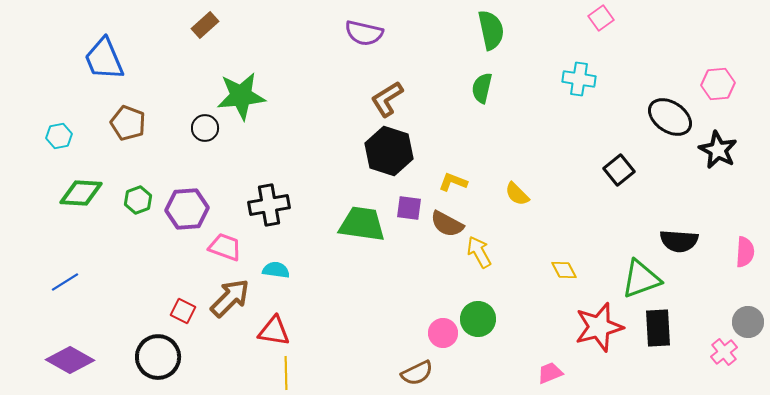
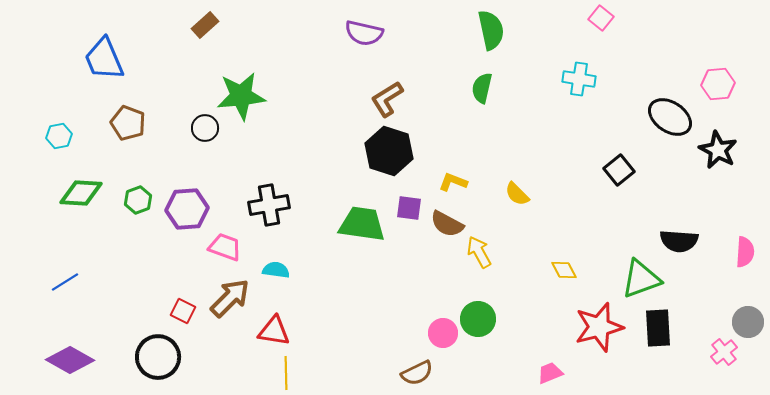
pink square at (601, 18): rotated 15 degrees counterclockwise
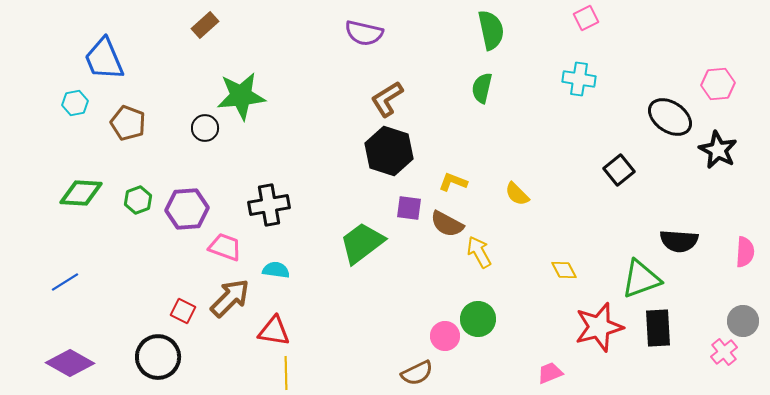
pink square at (601, 18): moved 15 px left; rotated 25 degrees clockwise
cyan hexagon at (59, 136): moved 16 px right, 33 px up
green trapezoid at (362, 224): moved 19 px down; rotated 45 degrees counterclockwise
gray circle at (748, 322): moved 5 px left, 1 px up
pink circle at (443, 333): moved 2 px right, 3 px down
purple diamond at (70, 360): moved 3 px down
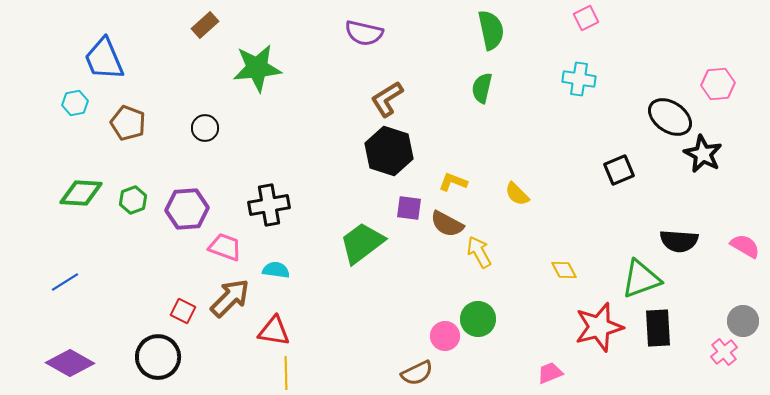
green star at (241, 96): moved 16 px right, 28 px up
black star at (718, 150): moved 15 px left, 4 px down
black square at (619, 170): rotated 16 degrees clockwise
green hexagon at (138, 200): moved 5 px left
pink semicircle at (745, 252): moved 6 px up; rotated 64 degrees counterclockwise
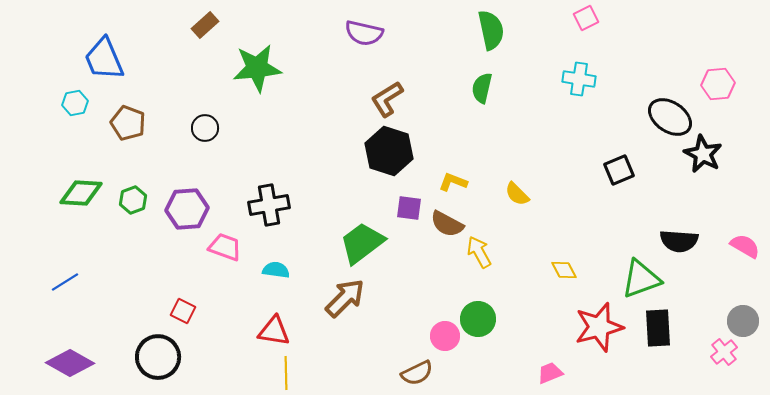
brown arrow at (230, 298): moved 115 px right
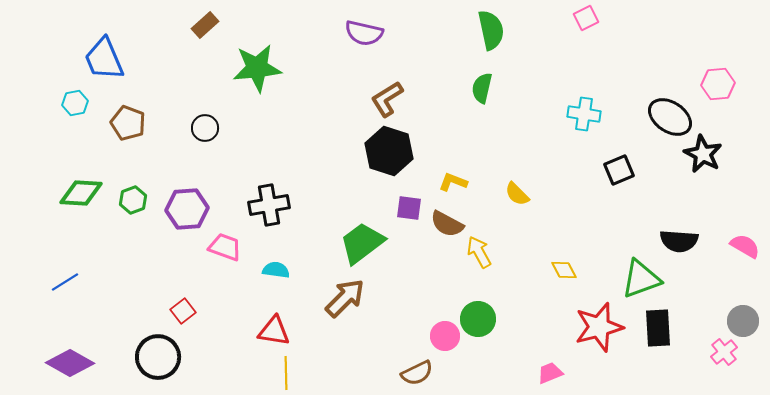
cyan cross at (579, 79): moved 5 px right, 35 px down
red square at (183, 311): rotated 25 degrees clockwise
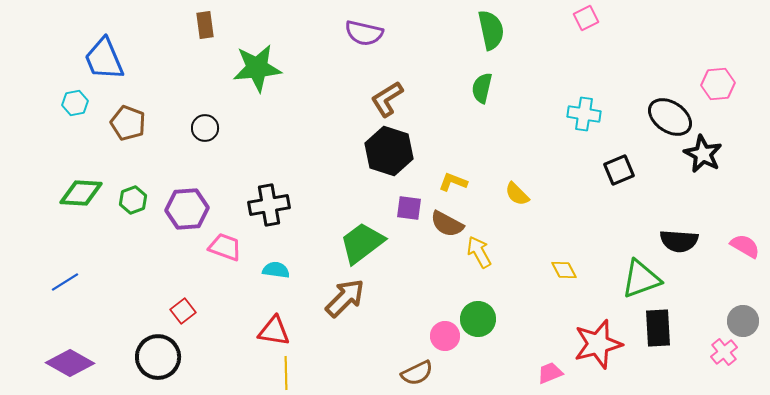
brown rectangle at (205, 25): rotated 56 degrees counterclockwise
red star at (599, 327): moved 1 px left, 17 px down
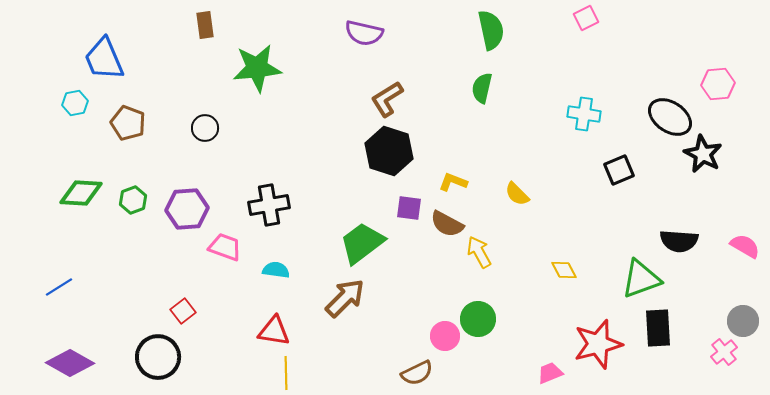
blue line at (65, 282): moved 6 px left, 5 px down
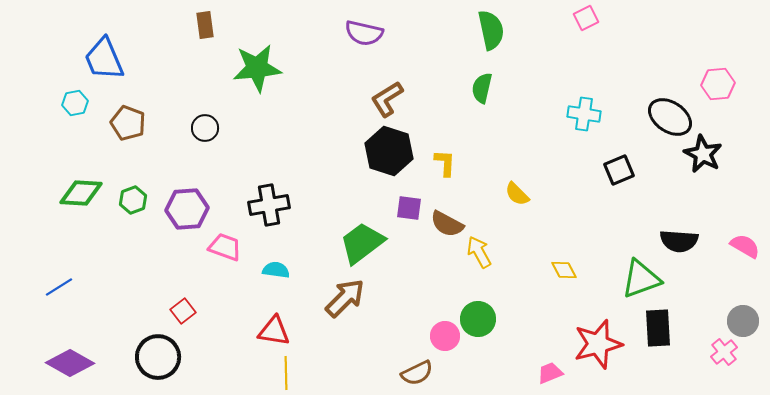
yellow L-shape at (453, 182): moved 8 px left, 19 px up; rotated 72 degrees clockwise
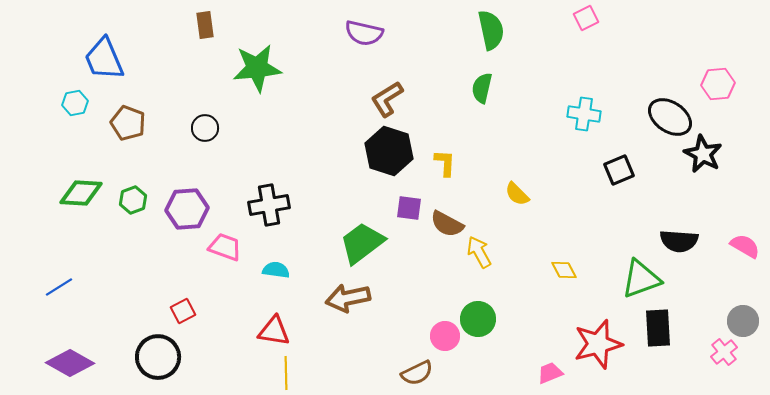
brown arrow at (345, 298): moved 3 px right; rotated 147 degrees counterclockwise
red square at (183, 311): rotated 10 degrees clockwise
